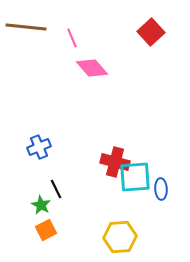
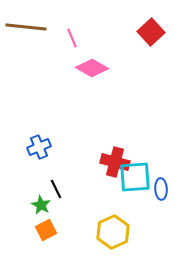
pink diamond: rotated 20 degrees counterclockwise
yellow hexagon: moved 7 px left, 5 px up; rotated 20 degrees counterclockwise
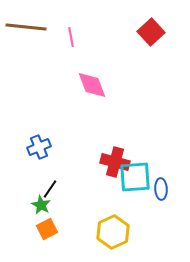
pink line: moved 1 px left, 1 px up; rotated 12 degrees clockwise
pink diamond: moved 17 px down; rotated 40 degrees clockwise
black line: moved 6 px left; rotated 60 degrees clockwise
orange square: moved 1 px right, 1 px up
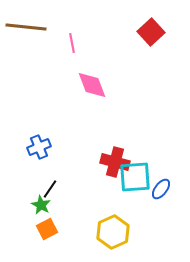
pink line: moved 1 px right, 6 px down
blue ellipse: rotated 40 degrees clockwise
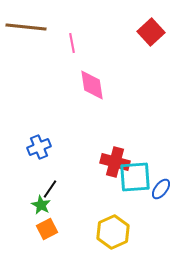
pink diamond: rotated 12 degrees clockwise
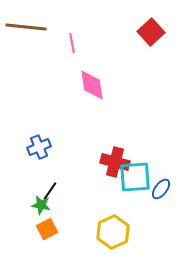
black line: moved 2 px down
green star: rotated 18 degrees counterclockwise
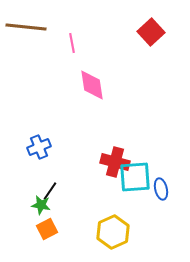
blue ellipse: rotated 50 degrees counterclockwise
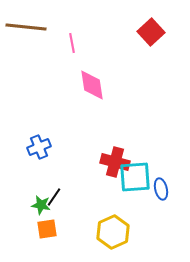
black line: moved 4 px right, 6 px down
orange square: rotated 20 degrees clockwise
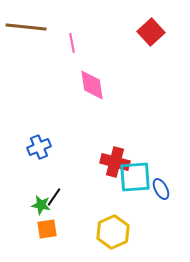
blue ellipse: rotated 15 degrees counterclockwise
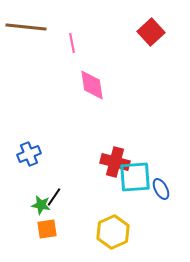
blue cross: moved 10 px left, 7 px down
